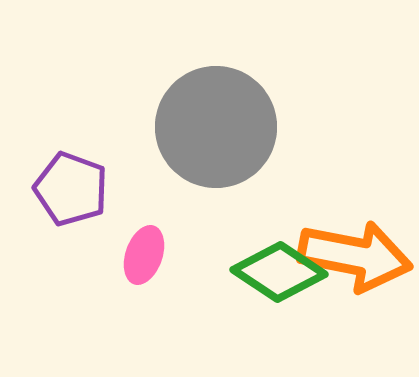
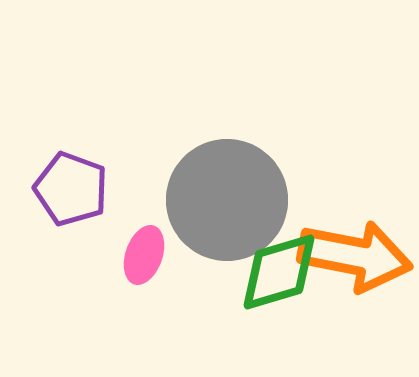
gray circle: moved 11 px right, 73 px down
green diamond: rotated 50 degrees counterclockwise
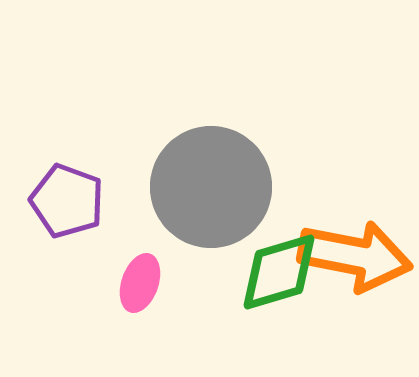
purple pentagon: moved 4 px left, 12 px down
gray circle: moved 16 px left, 13 px up
pink ellipse: moved 4 px left, 28 px down
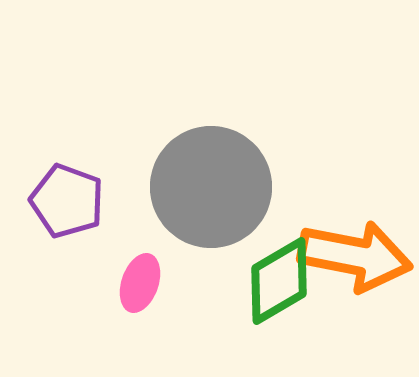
green diamond: moved 9 px down; rotated 14 degrees counterclockwise
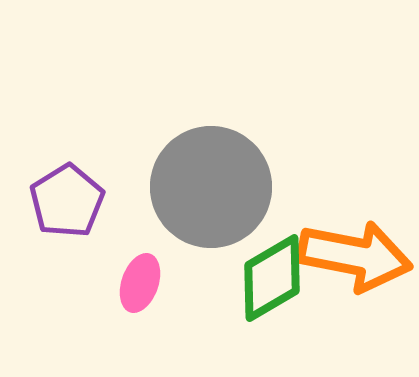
purple pentagon: rotated 20 degrees clockwise
green diamond: moved 7 px left, 3 px up
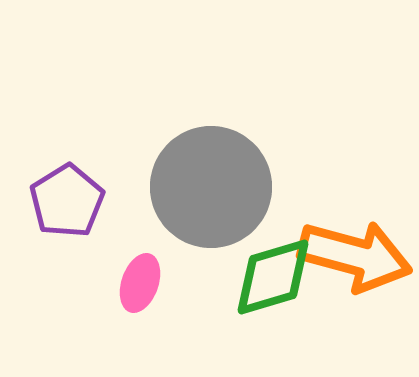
orange arrow: rotated 4 degrees clockwise
green diamond: moved 1 px right, 1 px up; rotated 14 degrees clockwise
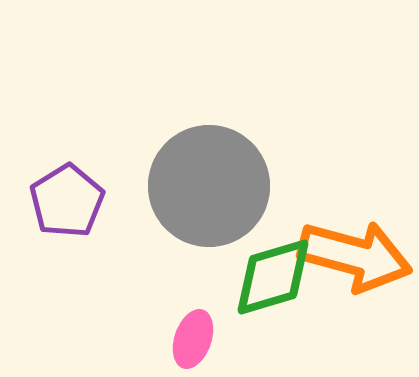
gray circle: moved 2 px left, 1 px up
pink ellipse: moved 53 px right, 56 px down
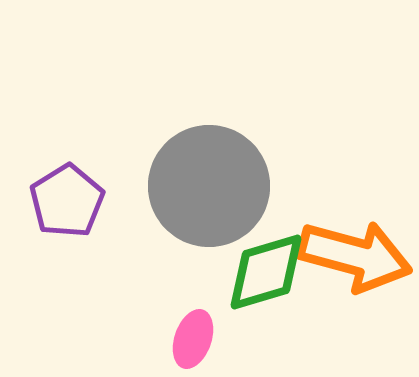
green diamond: moved 7 px left, 5 px up
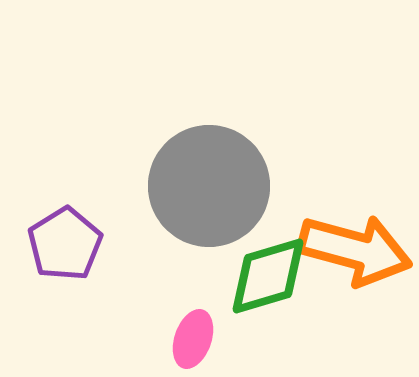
purple pentagon: moved 2 px left, 43 px down
orange arrow: moved 6 px up
green diamond: moved 2 px right, 4 px down
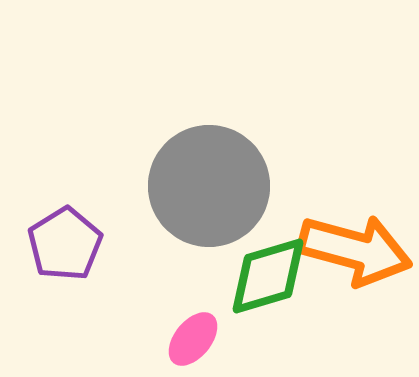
pink ellipse: rotated 20 degrees clockwise
